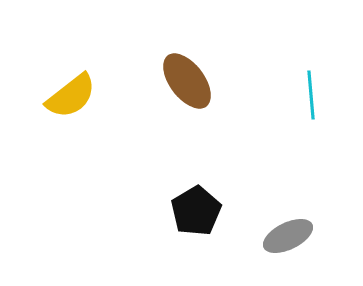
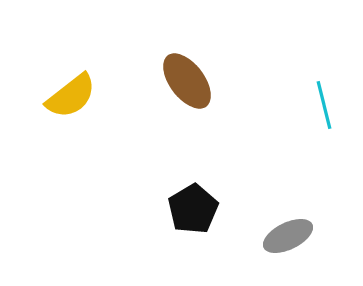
cyan line: moved 13 px right, 10 px down; rotated 9 degrees counterclockwise
black pentagon: moved 3 px left, 2 px up
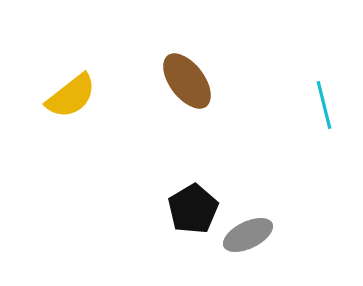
gray ellipse: moved 40 px left, 1 px up
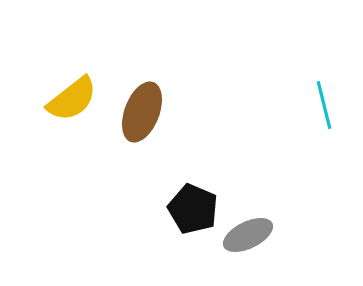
brown ellipse: moved 45 px left, 31 px down; rotated 58 degrees clockwise
yellow semicircle: moved 1 px right, 3 px down
black pentagon: rotated 18 degrees counterclockwise
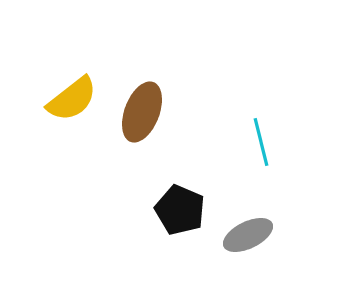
cyan line: moved 63 px left, 37 px down
black pentagon: moved 13 px left, 1 px down
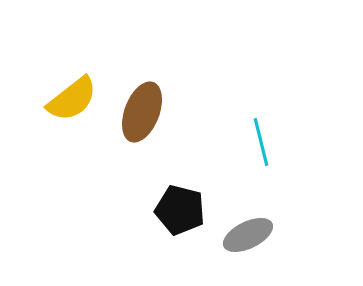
black pentagon: rotated 9 degrees counterclockwise
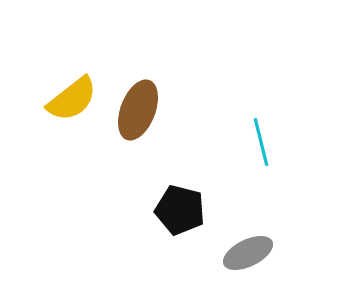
brown ellipse: moved 4 px left, 2 px up
gray ellipse: moved 18 px down
